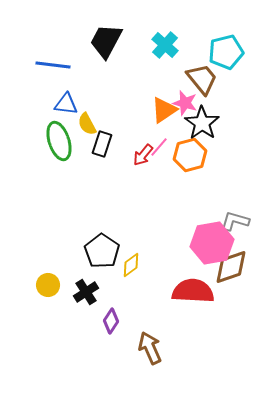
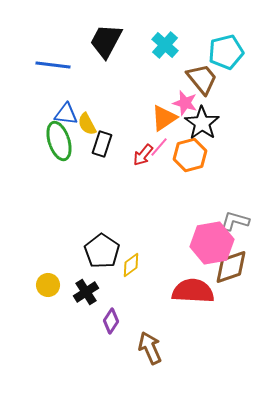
blue triangle: moved 10 px down
orange triangle: moved 8 px down
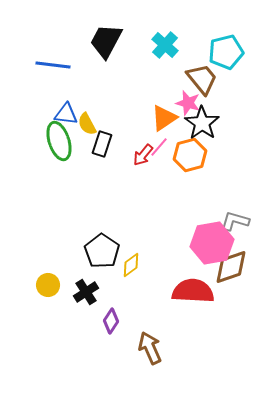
pink star: moved 3 px right
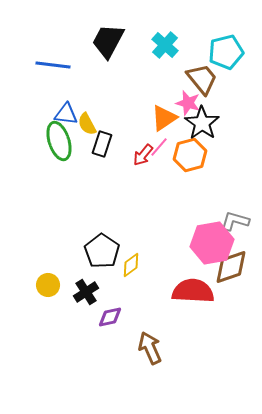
black trapezoid: moved 2 px right
purple diamond: moved 1 px left, 4 px up; rotated 45 degrees clockwise
